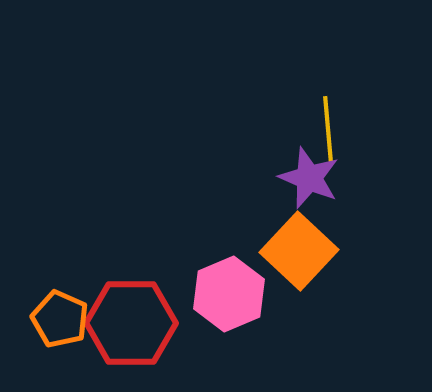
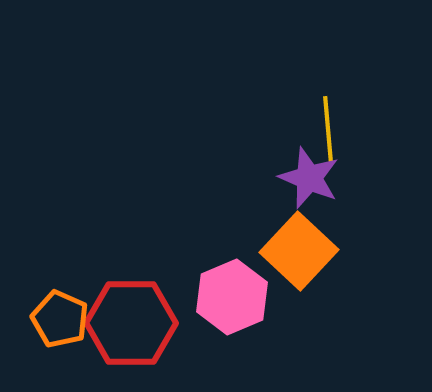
pink hexagon: moved 3 px right, 3 px down
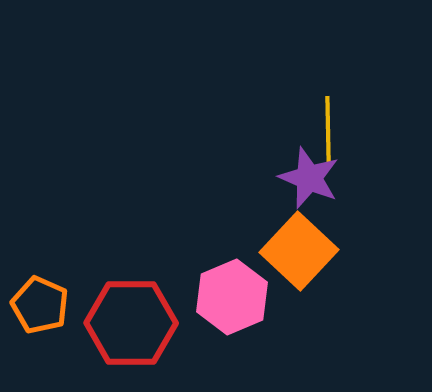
yellow line: rotated 4 degrees clockwise
orange pentagon: moved 20 px left, 14 px up
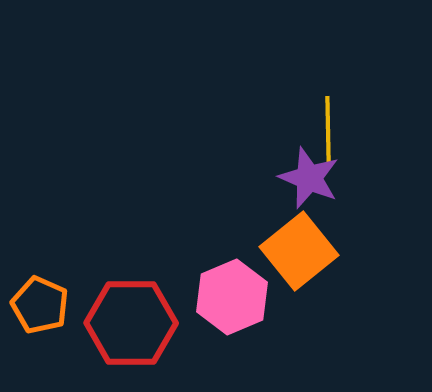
orange square: rotated 8 degrees clockwise
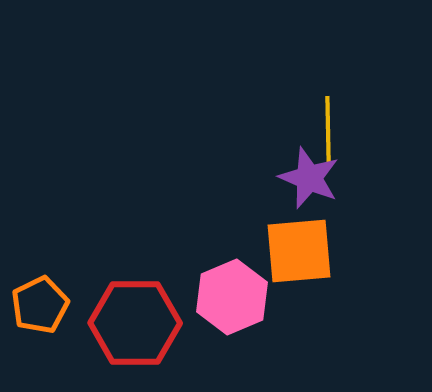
orange square: rotated 34 degrees clockwise
orange pentagon: rotated 22 degrees clockwise
red hexagon: moved 4 px right
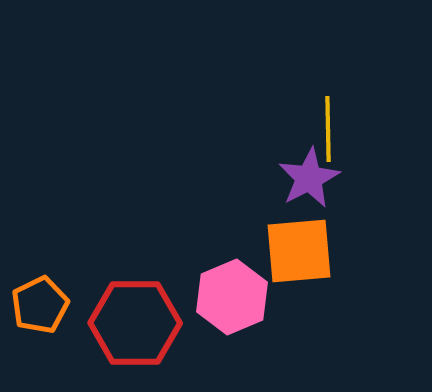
purple star: rotated 22 degrees clockwise
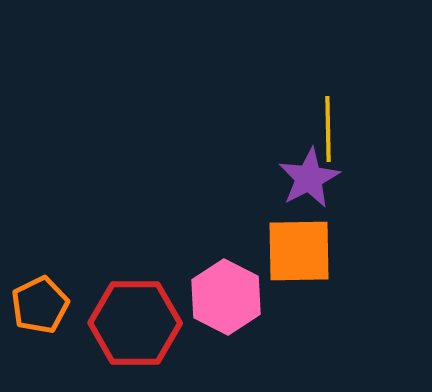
orange square: rotated 4 degrees clockwise
pink hexagon: moved 6 px left; rotated 10 degrees counterclockwise
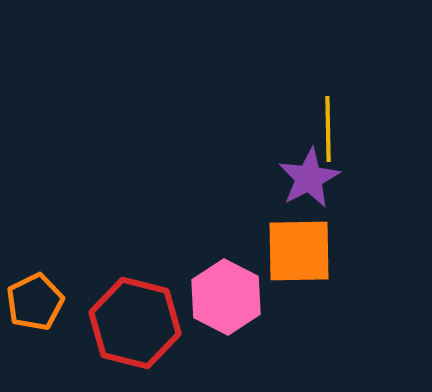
orange pentagon: moved 5 px left, 3 px up
red hexagon: rotated 14 degrees clockwise
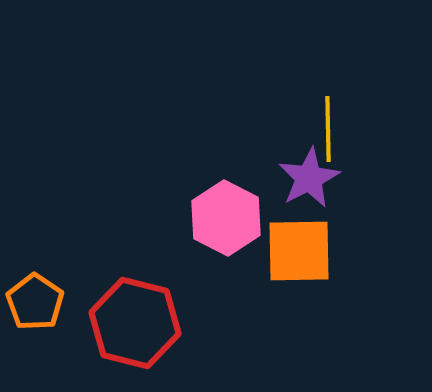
pink hexagon: moved 79 px up
orange pentagon: rotated 12 degrees counterclockwise
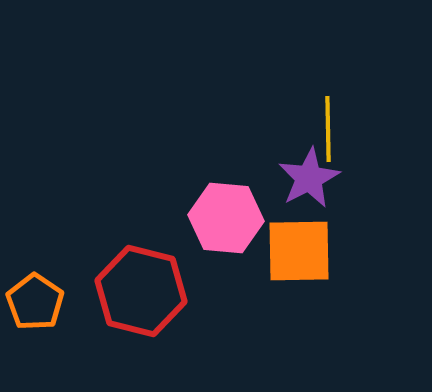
pink hexagon: rotated 22 degrees counterclockwise
red hexagon: moved 6 px right, 32 px up
